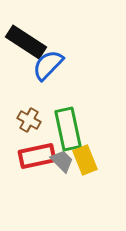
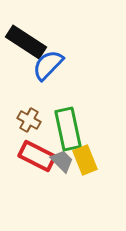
red rectangle: rotated 39 degrees clockwise
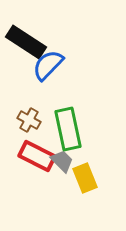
yellow rectangle: moved 18 px down
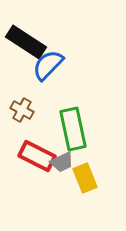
brown cross: moved 7 px left, 10 px up
green rectangle: moved 5 px right
gray trapezoid: moved 1 px down; rotated 110 degrees clockwise
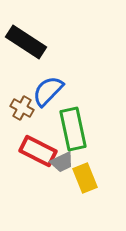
blue semicircle: moved 26 px down
brown cross: moved 2 px up
red rectangle: moved 1 px right, 5 px up
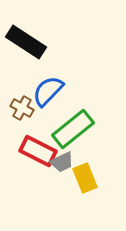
green rectangle: rotated 63 degrees clockwise
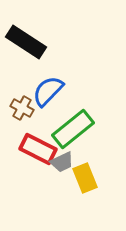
red rectangle: moved 2 px up
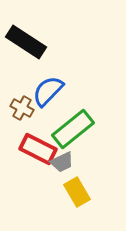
yellow rectangle: moved 8 px left, 14 px down; rotated 8 degrees counterclockwise
